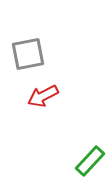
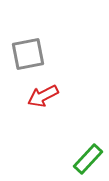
green rectangle: moved 2 px left, 2 px up
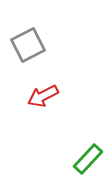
gray square: moved 9 px up; rotated 16 degrees counterclockwise
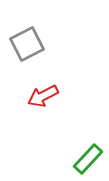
gray square: moved 1 px left, 1 px up
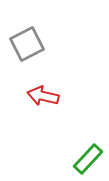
red arrow: rotated 40 degrees clockwise
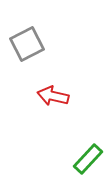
red arrow: moved 10 px right
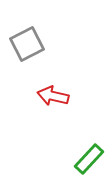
green rectangle: moved 1 px right
